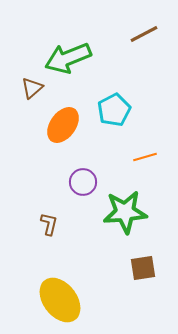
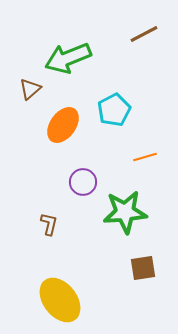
brown triangle: moved 2 px left, 1 px down
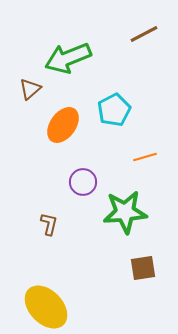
yellow ellipse: moved 14 px left, 7 px down; rotated 6 degrees counterclockwise
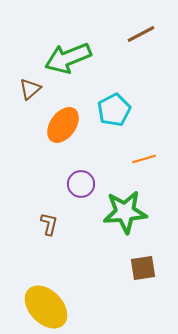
brown line: moved 3 px left
orange line: moved 1 px left, 2 px down
purple circle: moved 2 px left, 2 px down
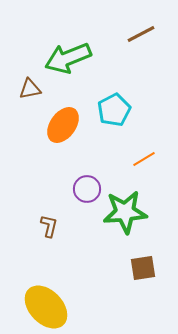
brown triangle: rotated 30 degrees clockwise
orange line: rotated 15 degrees counterclockwise
purple circle: moved 6 px right, 5 px down
brown L-shape: moved 2 px down
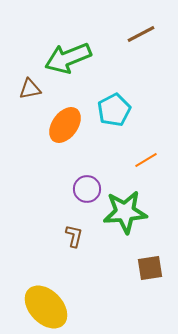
orange ellipse: moved 2 px right
orange line: moved 2 px right, 1 px down
brown L-shape: moved 25 px right, 10 px down
brown square: moved 7 px right
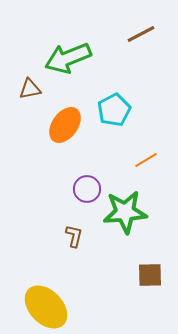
brown square: moved 7 px down; rotated 8 degrees clockwise
